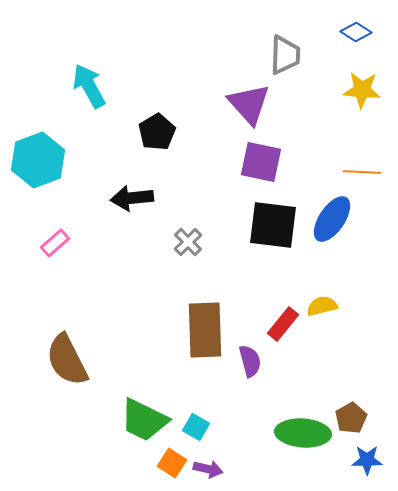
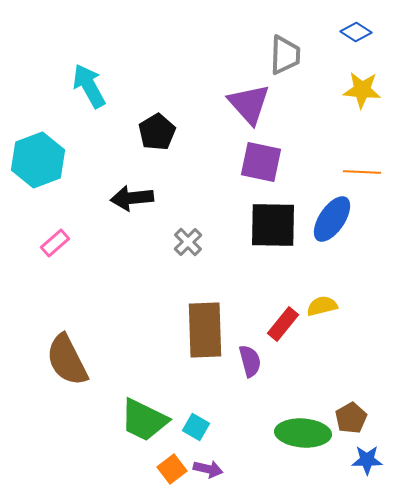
black square: rotated 6 degrees counterclockwise
orange square: moved 6 px down; rotated 20 degrees clockwise
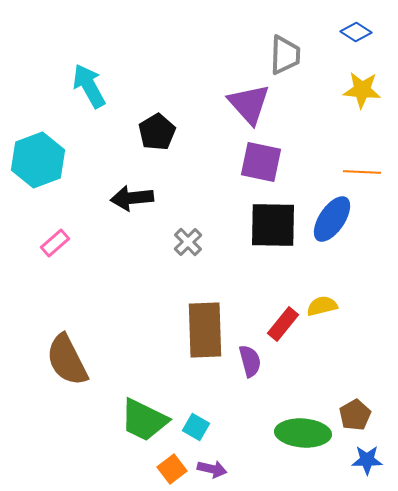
brown pentagon: moved 4 px right, 3 px up
purple arrow: moved 4 px right
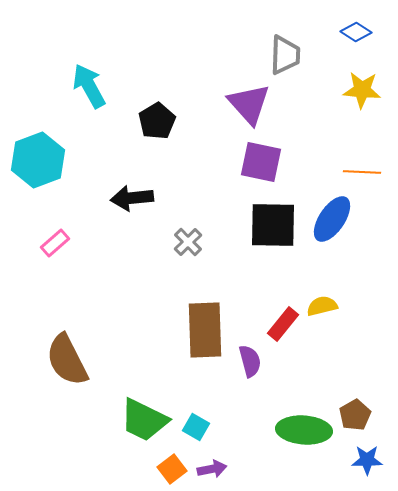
black pentagon: moved 11 px up
green ellipse: moved 1 px right, 3 px up
purple arrow: rotated 24 degrees counterclockwise
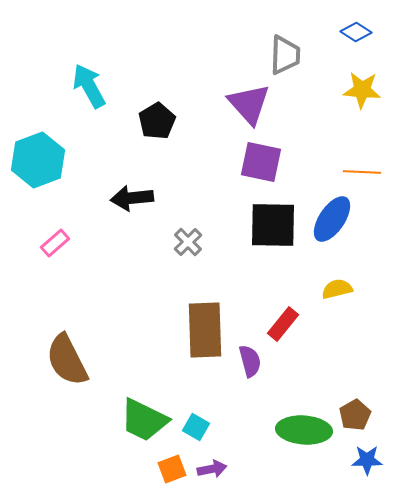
yellow semicircle: moved 15 px right, 17 px up
orange square: rotated 16 degrees clockwise
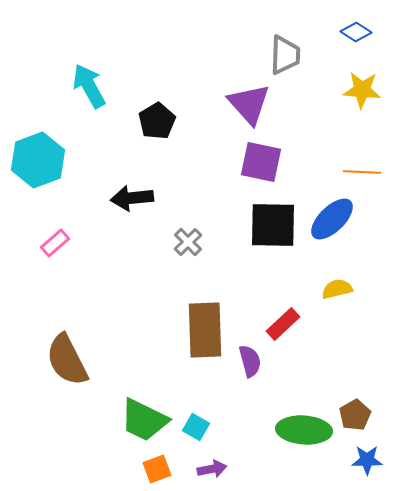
blue ellipse: rotated 12 degrees clockwise
red rectangle: rotated 8 degrees clockwise
orange square: moved 15 px left
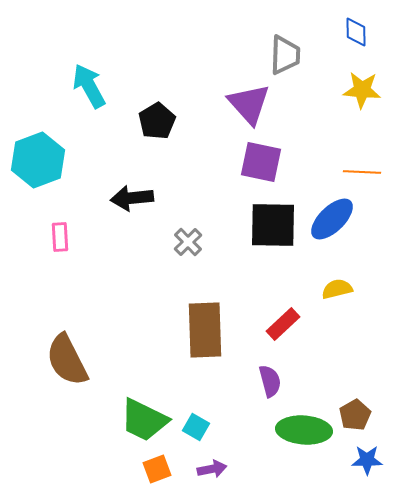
blue diamond: rotated 56 degrees clockwise
pink rectangle: moved 5 px right, 6 px up; rotated 52 degrees counterclockwise
purple semicircle: moved 20 px right, 20 px down
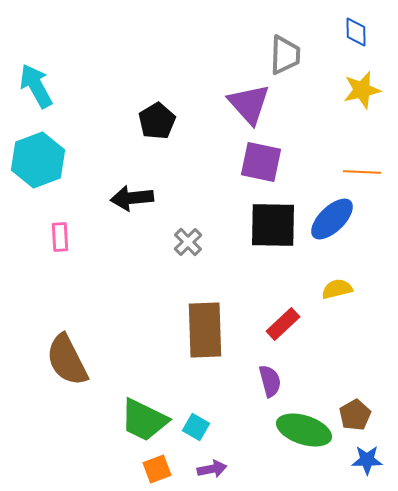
cyan arrow: moved 53 px left
yellow star: rotated 18 degrees counterclockwise
green ellipse: rotated 14 degrees clockwise
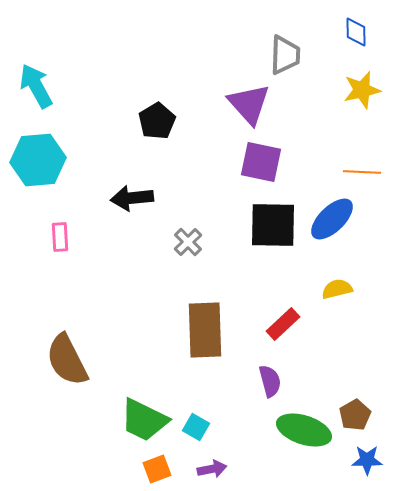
cyan hexagon: rotated 16 degrees clockwise
